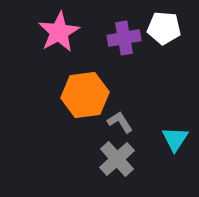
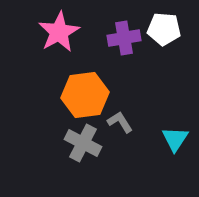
white pentagon: moved 1 px down
gray cross: moved 34 px left, 16 px up; rotated 21 degrees counterclockwise
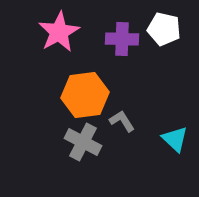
white pentagon: rotated 8 degrees clockwise
purple cross: moved 2 px left, 1 px down; rotated 12 degrees clockwise
gray L-shape: moved 2 px right, 1 px up
cyan triangle: rotated 20 degrees counterclockwise
gray cross: moved 1 px up
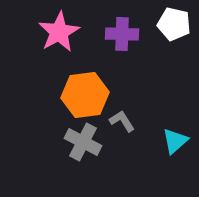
white pentagon: moved 10 px right, 5 px up
purple cross: moved 5 px up
cyan triangle: moved 2 px down; rotated 36 degrees clockwise
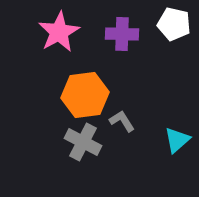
cyan triangle: moved 2 px right, 1 px up
